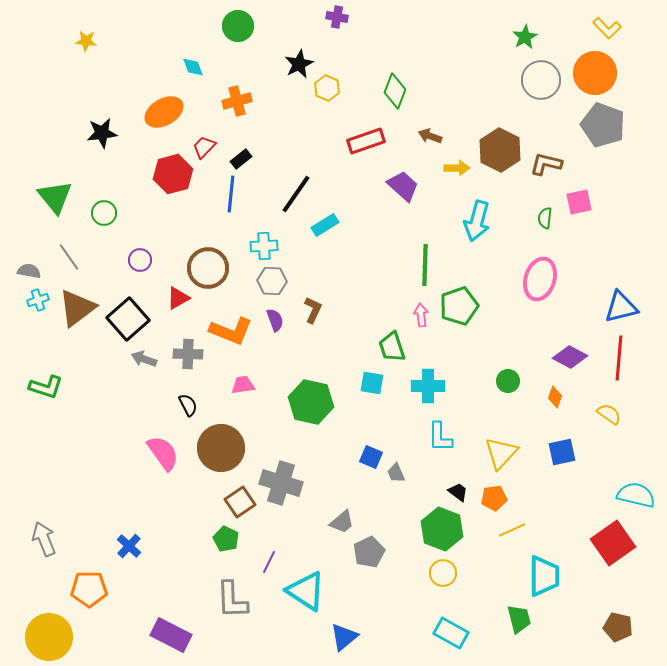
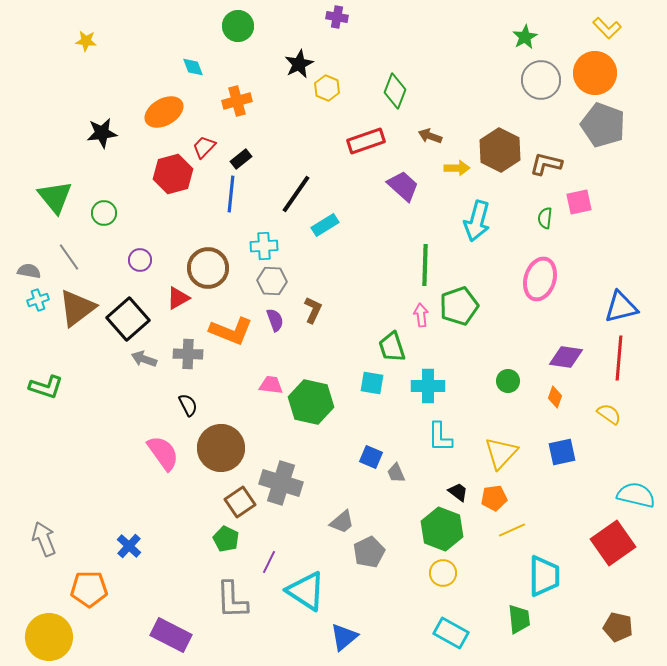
purple diamond at (570, 357): moved 4 px left; rotated 20 degrees counterclockwise
pink trapezoid at (243, 385): moved 28 px right; rotated 15 degrees clockwise
green trapezoid at (519, 619): rotated 8 degrees clockwise
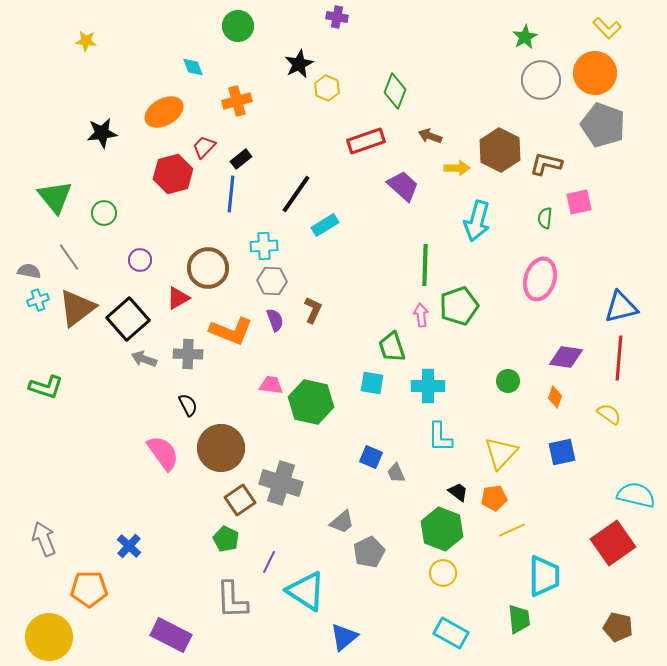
brown square at (240, 502): moved 2 px up
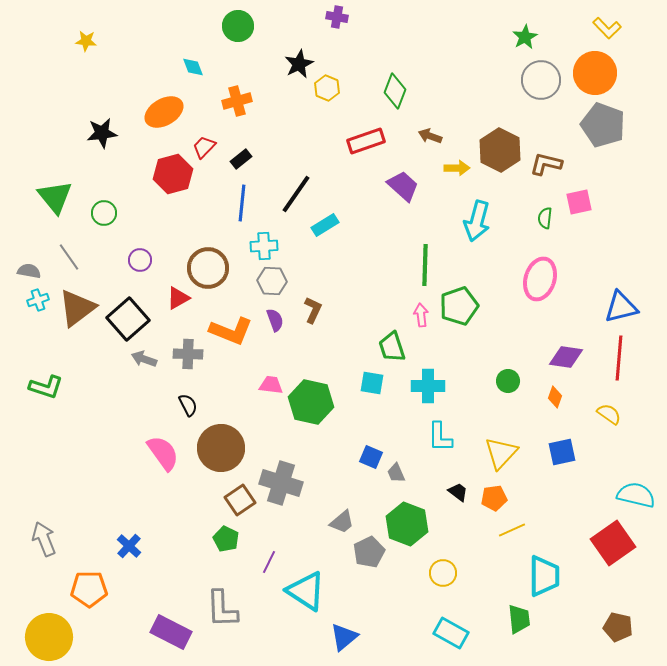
blue line at (231, 194): moved 11 px right, 9 px down
green hexagon at (442, 529): moved 35 px left, 5 px up
gray L-shape at (232, 600): moved 10 px left, 9 px down
purple rectangle at (171, 635): moved 3 px up
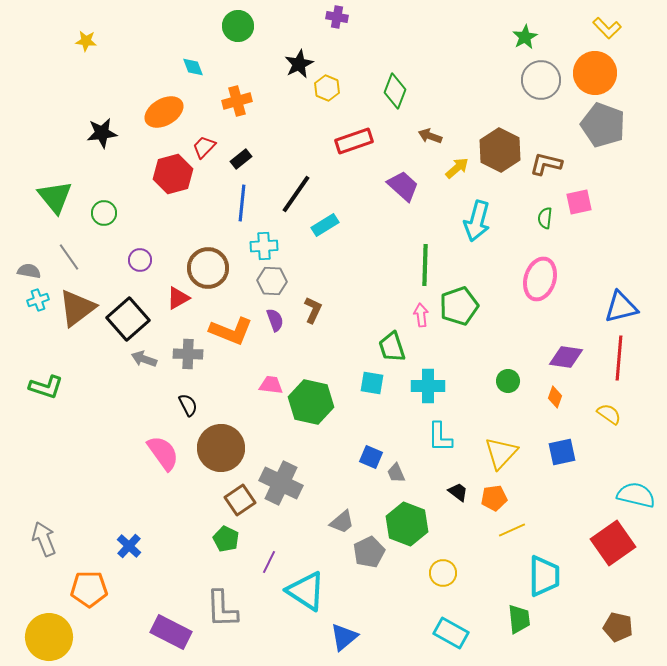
red rectangle at (366, 141): moved 12 px left
yellow arrow at (457, 168): rotated 40 degrees counterclockwise
gray cross at (281, 483): rotated 9 degrees clockwise
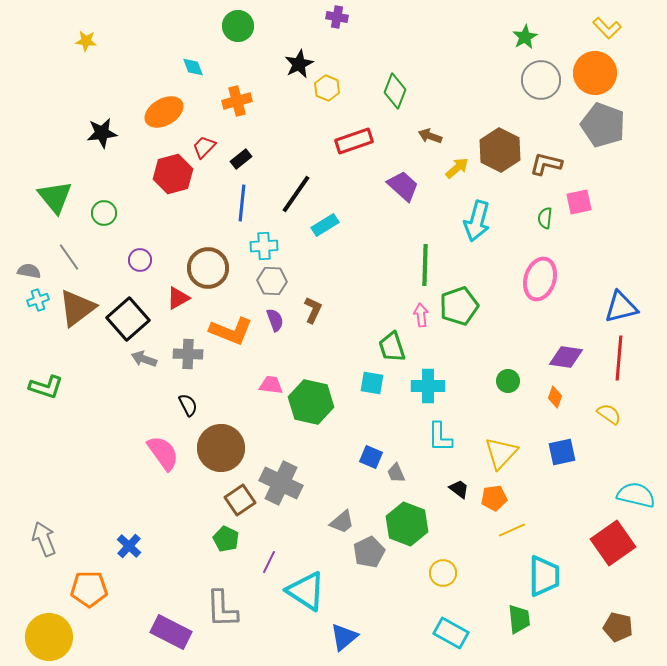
black trapezoid at (458, 492): moved 1 px right, 3 px up
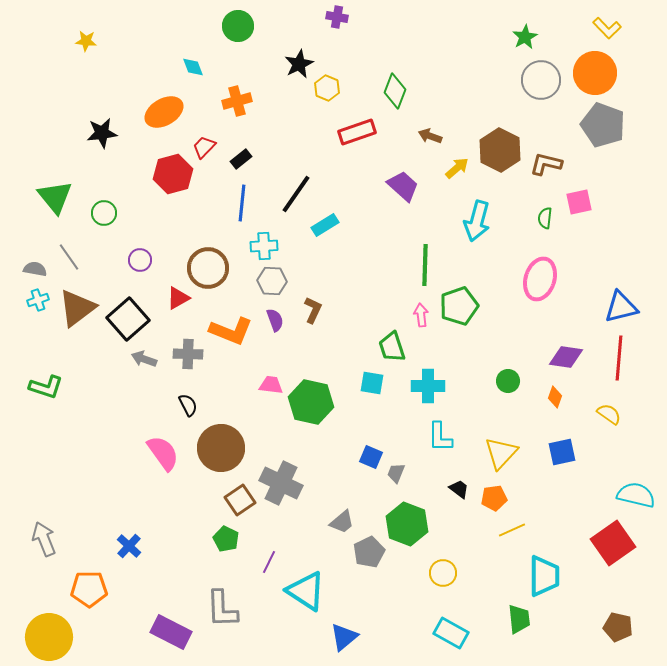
red rectangle at (354, 141): moved 3 px right, 9 px up
gray semicircle at (29, 271): moved 6 px right, 2 px up
gray trapezoid at (396, 473): rotated 45 degrees clockwise
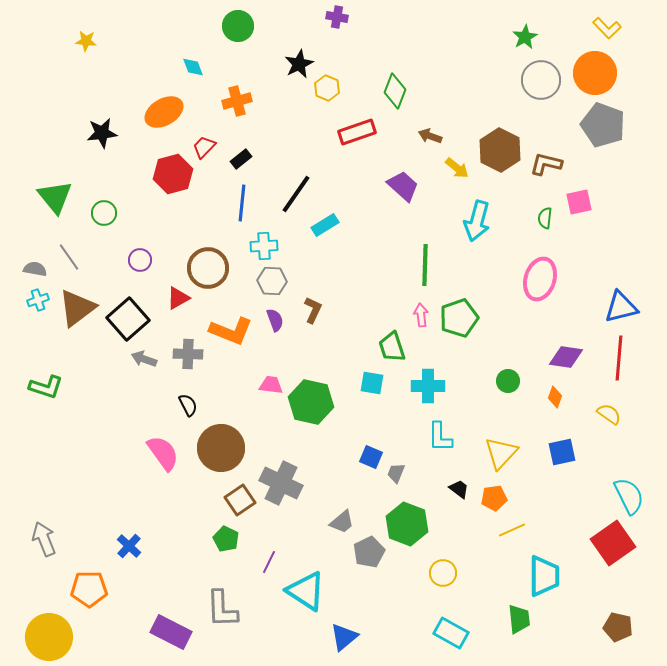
yellow arrow at (457, 168): rotated 80 degrees clockwise
green pentagon at (459, 306): moved 12 px down
cyan semicircle at (636, 495): moved 7 px left, 1 px down; rotated 51 degrees clockwise
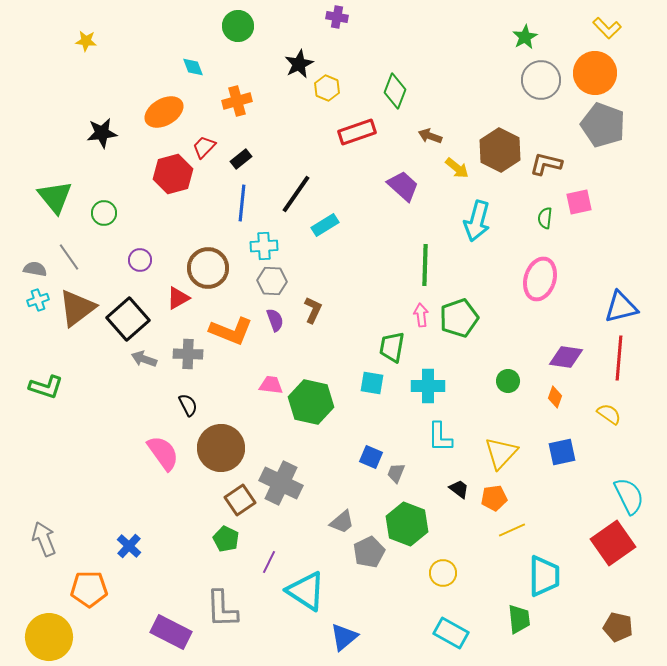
green trapezoid at (392, 347): rotated 28 degrees clockwise
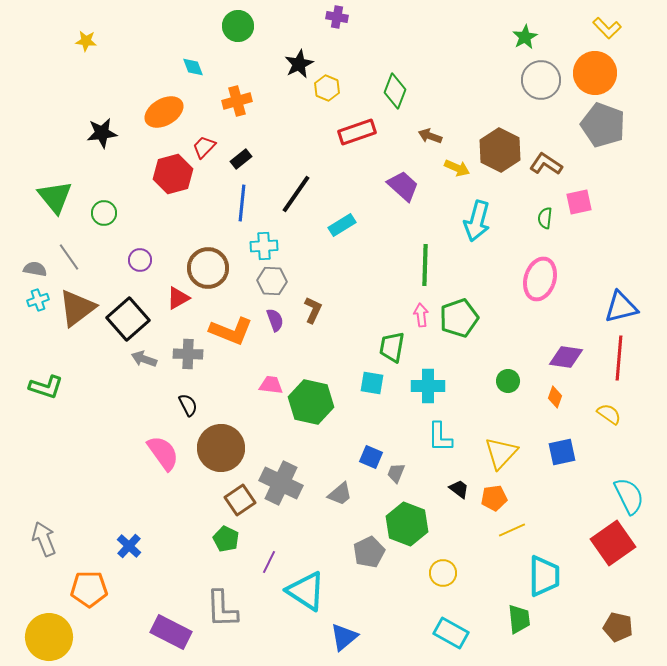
brown L-shape at (546, 164): rotated 20 degrees clockwise
yellow arrow at (457, 168): rotated 15 degrees counterclockwise
cyan rectangle at (325, 225): moved 17 px right
gray trapezoid at (342, 522): moved 2 px left, 28 px up
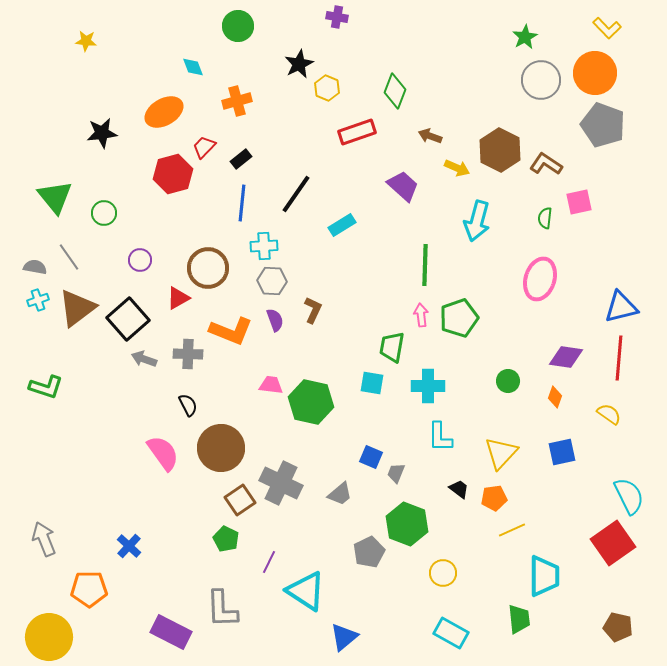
gray semicircle at (35, 269): moved 2 px up
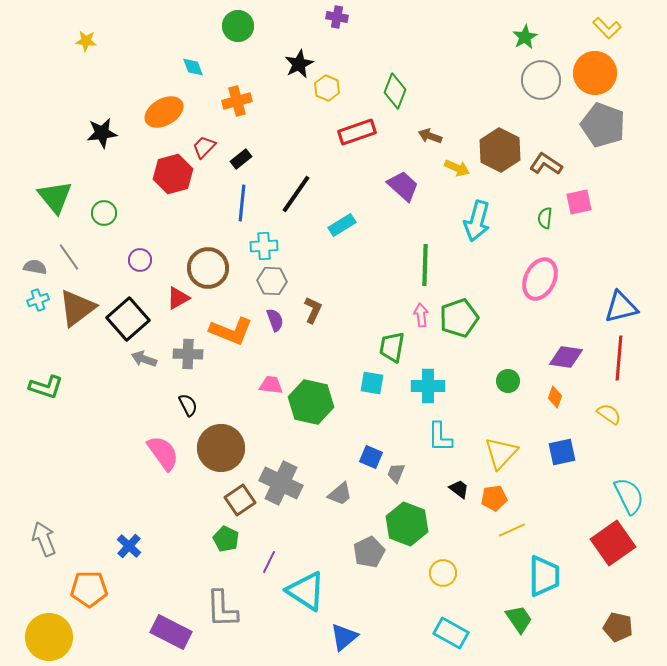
pink ellipse at (540, 279): rotated 9 degrees clockwise
green trapezoid at (519, 619): rotated 28 degrees counterclockwise
